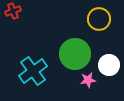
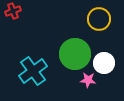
white circle: moved 5 px left, 2 px up
pink star: rotated 14 degrees clockwise
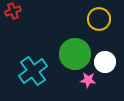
white circle: moved 1 px right, 1 px up
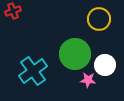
white circle: moved 3 px down
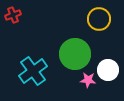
red cross: moved 4 px down
white circle: moved 3 px right, 5 px down
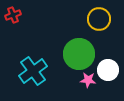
green circle: moved 4 px right
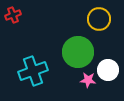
green circle: moved 1 px left, 2 px up
cyan cross: rotated 16 degrees clockwise
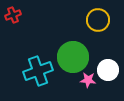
yellow circle: moved 1 px left, 1 px down
green circle: moved 5 px left, 5 px down
cyan cross: moved 5 px right
